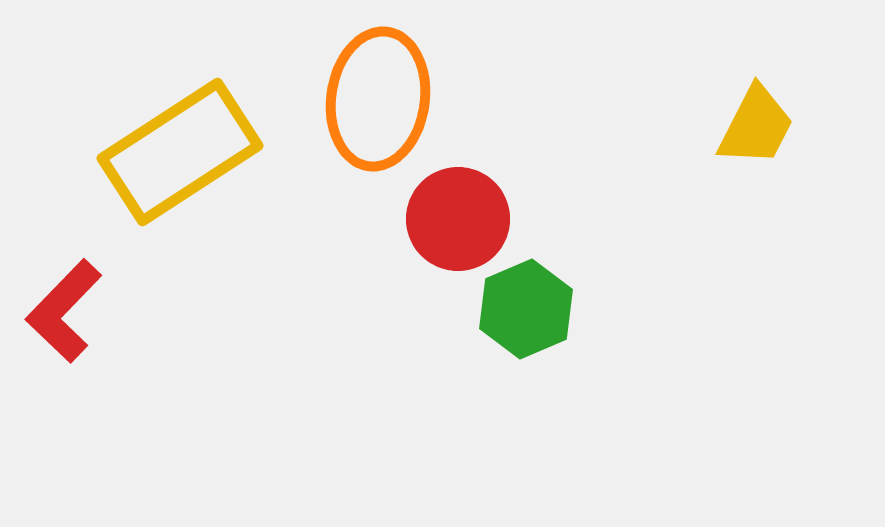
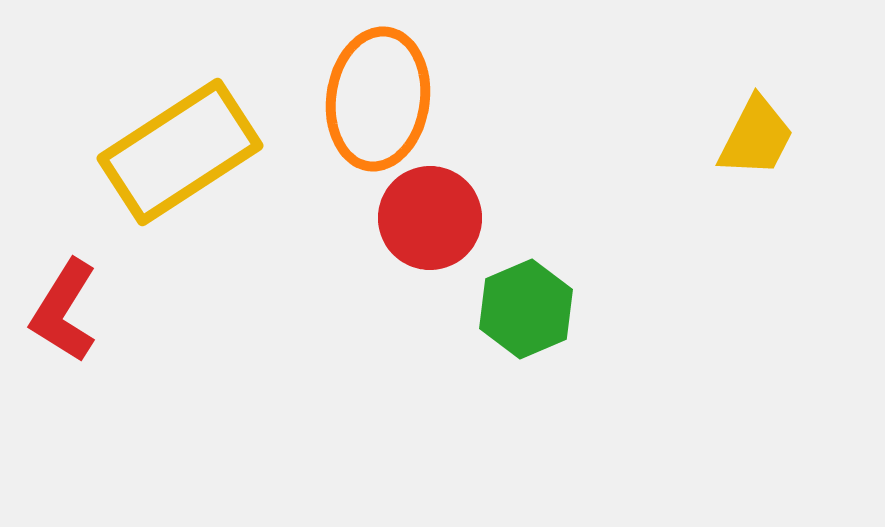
yellow trapezoid: moved 11 px down
red circle: moved 28 px left, 1 px up
red L-shape: rotated 12 degrees counterclockwise
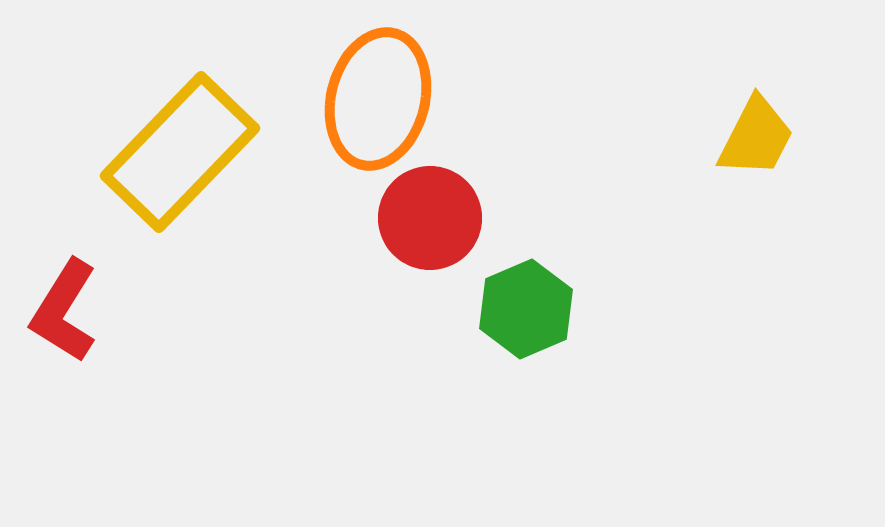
orange ellipse: rotated 6 degrees clockwise
yellow rectangle: rotated 13 degrees counterclockwise
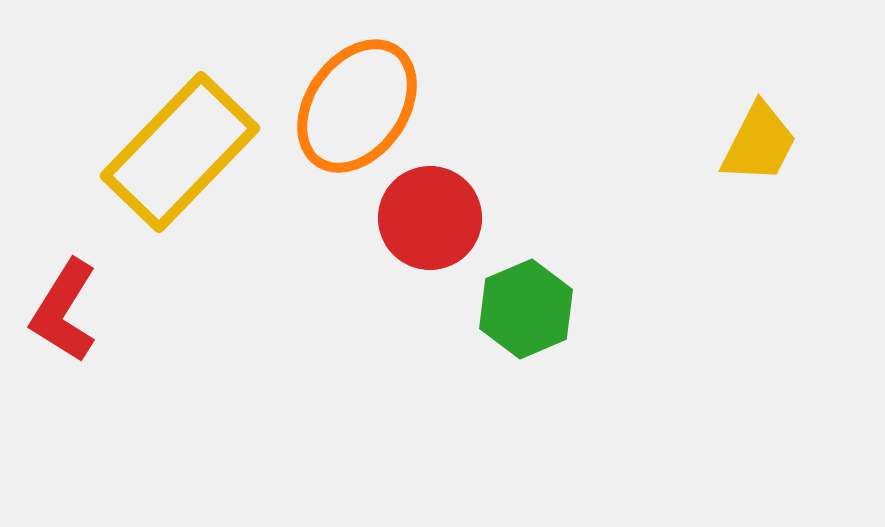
orange ellipse: moved 21 px left, 7 px down; rotated 21 degrees clockwise
yellow trapezoid: moved 3 px right, 6 px down
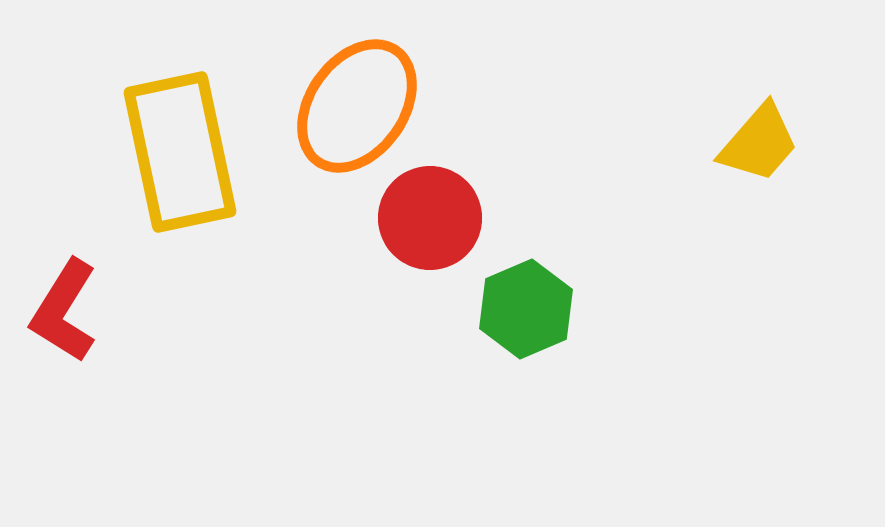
yellow trapezoid: rotated 14 degrees clockwise
yellow rectangle: rotated 56 degrees counterclockwise
